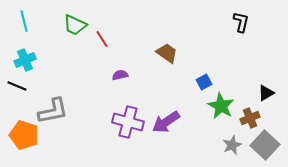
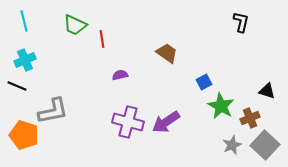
red line: rotated 24 degrees clockwise
black triangle: moved 1 px right, 2 px up; rotated 48 degrees clockwise
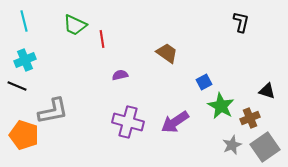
purple arrow: moved 9 px right
gray square: moved 2 px down; rotated 12 degrees clockwise
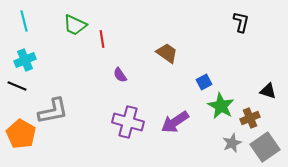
purple semicircle: rotated 112 degrees counterclockwise
black triangle: moved 1 px right
orange pentagon: moved 3 px left, 1 px up; rotated 12 degrees clockwise
gray star: moved 2 px up
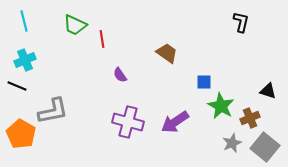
blue square: rotated 28 degrees clockwise
gray square: rotated 16 degrees counterclockwise
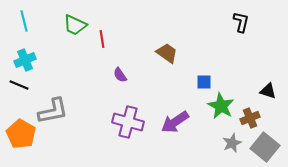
black line: moved 2 px right, 1 px up
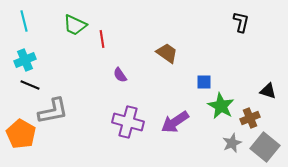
black line: moved 11 px right
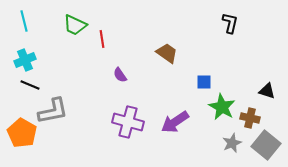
black L-shape: moved 11 px left, 1 px down
black triangle: moved 1 px left
green star: moved 1 px right, 1 px down
brown cross: rotated 36 degrees clockwise
orange pentagon: moved 1 px right, 1 px up
gray square: moved 1 px right, 2 px up
